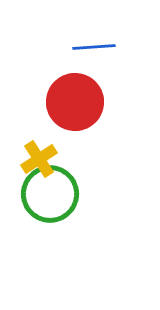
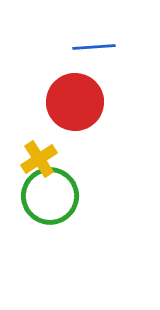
green circle: moved 2 px down
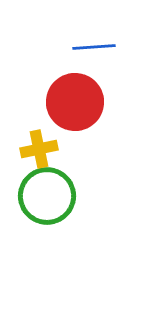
yellow cross: moved 10 px up; rotated 21 degrees clockwise
green circle: moved 3 px left
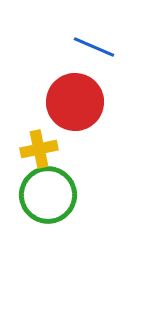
blue line: rotated 27 degrees clockwise
green circle: moved 1 px right, 1 px up
